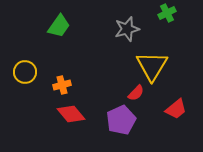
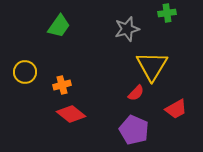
green cross: rotated 18 degrees clockwise
red trapezoid: rotated 10 degrees clockwise
red diamond: rotated 12 degrees counterclockwise
purple pentagon: moved 13 px right, 10 px down; rotated 24 degrees counterclockwise
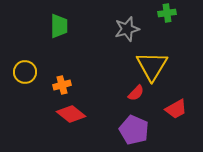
green trapezoid: rotated 35 degrees counterclockwise
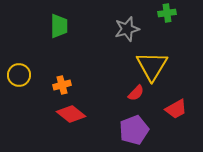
yellow circle: moved 6 px left, 3 px down
purple pentagon: rotated 28 degrees clockwise
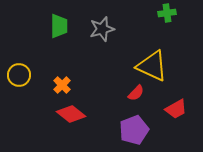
gray star: moved 25 px left
yellow triangle: rotated 36 degrees counterclockwise
orange cross: rotated 30 degrees counterclockwise
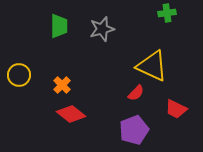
red trapezoid: rotated 55 degrees clockwise
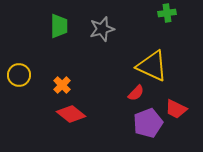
purple pentagon: moved 14 px right, 7 px up
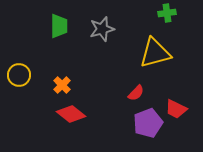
yellow triangle: moved 3 px right, 13 px up; rotated 40 degrees counterclockwise
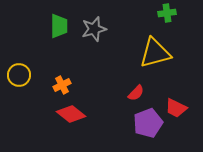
gray star: moved 8 px left
orange cross: rotated 18 degrees clockwise
red trapezoid: moved 1 px up
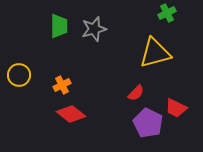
green cross: rotated 18 degrees counterclockwise
purple pentagon: rotated 24 degrees counterclockwise
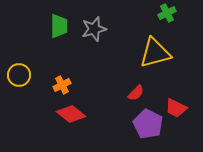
purple pentagon: moved 1 px down
